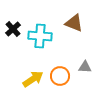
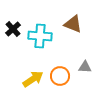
brown triangle: moved 1 px left, 1 px down
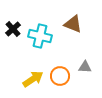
cyan cross: rotated 10 degrees clockwise
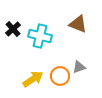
brown triangle: moved 5 px right
gray triangle: moved 6 px left; rotated 24 degrees counterclockwise
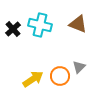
cyan cross: moved 11 px up
gray triangle: rotated 24 degrees counterclockwise
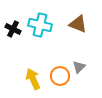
black cross: rotated 21 degrees counterclockwise
yellow arrow: rotated 80 degrees counterclockwise
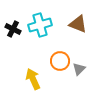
cyan cross: rotated 30 degrees counterclockwise
gray triangle: moved 2 px down
orange circle: moved 15 px up
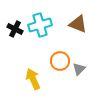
black cross: moved 2 px right
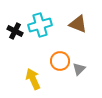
black cross: moved 2 px down
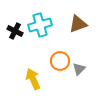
brown triangle: rotated 42 degrees counterclockwise
